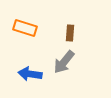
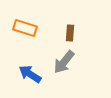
blue arrow: rotated 25 degrees clockwise
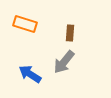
orange rectangle: moved 4 px up
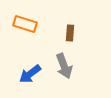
gray arrow: moved 4 px down; rotated 60 degrees counterclockwise
blue arrow: rotated 70 degrees counterclockwise
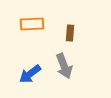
orange rectangle: moved 7 px right; rotated 20 degrees counterclockwise
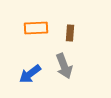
orange rectangle: moved 4 px right, 4 px down
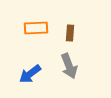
gray arrow: moved 5 px right
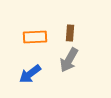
orange rectangle: moved 1 px left, 9 px down
gray arrow: moved 6 px up; rotated 50 degrees clockwise
